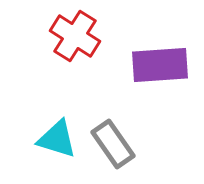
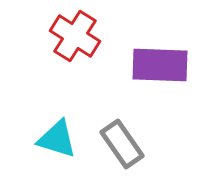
purple rectangle: rotated 6 degrees clockwise
gray rectangle: moved 9 px right
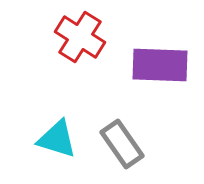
red cross: moved 5 px right, 1 px down
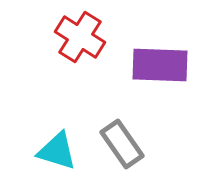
cyan triangle: moved 12 px down
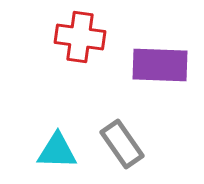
red cross: rotated 24 degrees counterclockwise
cyan triangle: rotated 15 degrees counterclockwise
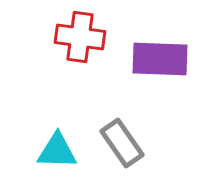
purple rectangle: moved 6 px up
gray rectangle: moved 1 px up
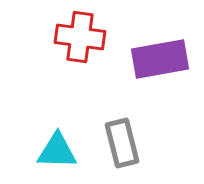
purple rectangle: rotated 12 degrees counterclockwise
gray rectangle: rotated 21 degrees clockwise
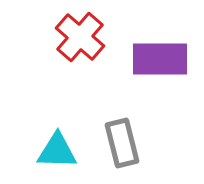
red cross: rotated 33 degrees clockwise
purple rectangle: rotated 10 degrees clockwise
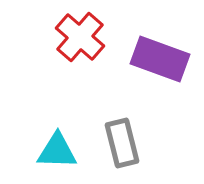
purple rectangle: rotated 20 degrees clockwise
